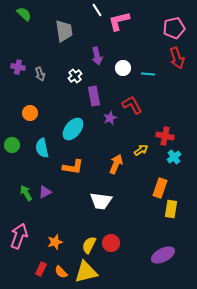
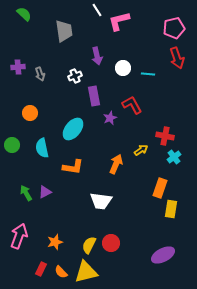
purple cross: rotated 16 degrees counterclockwise
white cross: rotated 16 degrees clockwise
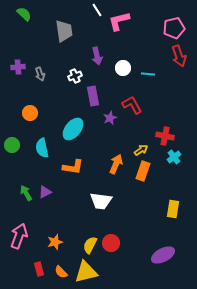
red arrow: moved 2 px right, 2 px up
purple rectangle: moved 1 px left
orange rectangle: moved 17 px left, 17 px up
yellow rectangle: moved 2 px right
yellow semicircle: moved 1 px right
red rectangle: moved 2 px left; rotated 40 degrees counterclockwise
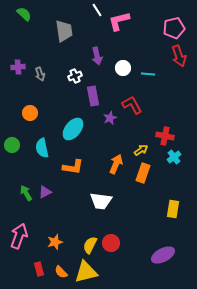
orange rectangle: moved 2 px down
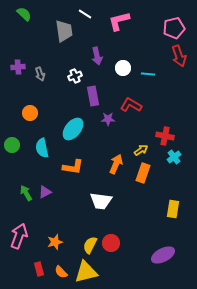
white line: moved 12 px left, 4 px down; rotated 24 degrees counterclockwise
red L-shape: moved 1 px left; rotated 30 degrees counterclockwise
purple star: moved 2 px left, 1 px down; rotated 24 degrees clockwise
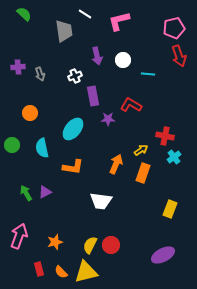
white circle: moved 8 px up
yellow rectangle: moved 3 px left; rotated 12 degrees clockwise
red circle: moved 2 px down
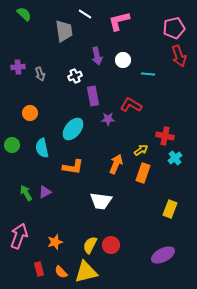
cyan cross: moved 1 px right, 1 px down
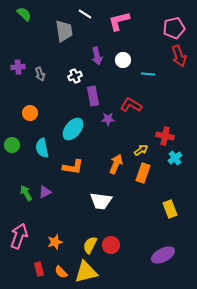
yellow rectangle: rotated 42 degrees counterclockwise
